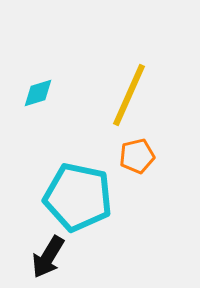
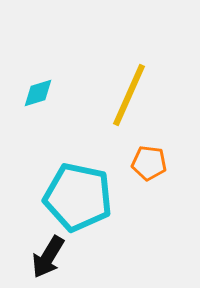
orange pentagon: moved 12 px right, 7 px down; rotated 20 degrees clockwise
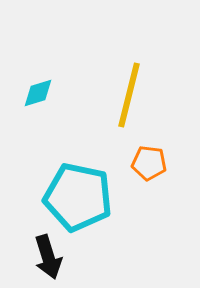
yellow line: rotated 10 degrees counterclockwise
black arrow: rotated 48 degrees counterclockwise
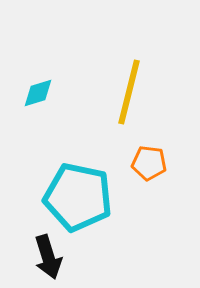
yellow line: moved 3 px up
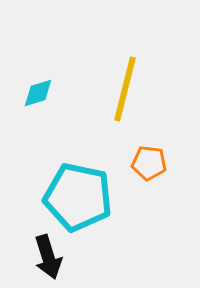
yellow line: moved 4 px left, 3 px up
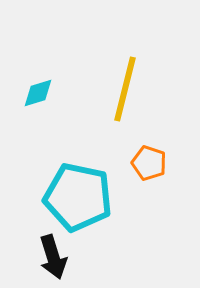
orange pentagon: rotated 12 degrees clockwise
black arrow: moved 5 px right
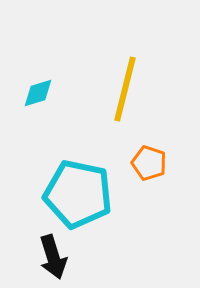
cyan pentagon: moved 3 px up
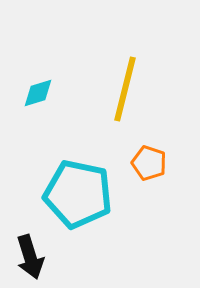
black arrow: moved 23 px left
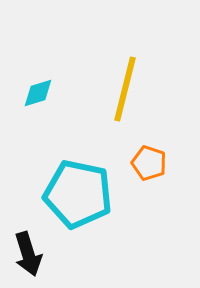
black arrow: moved 2 px left, 3 px up
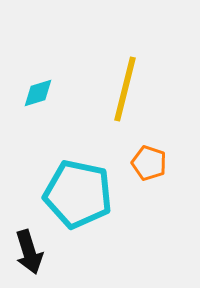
black arrow: moved 1 px right, 2 px up
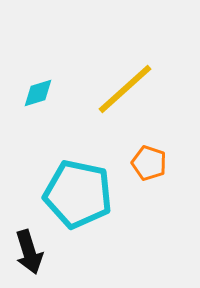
yellow line: rotated 34 degrees clockwise
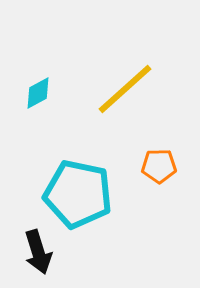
cyan diamond: rotated 12 degrees counterclockwise
orange pentagon: moved 10 px right, 3 px down; rotated 20 degrees counterclockwise
black arrow: moved 9 px right
